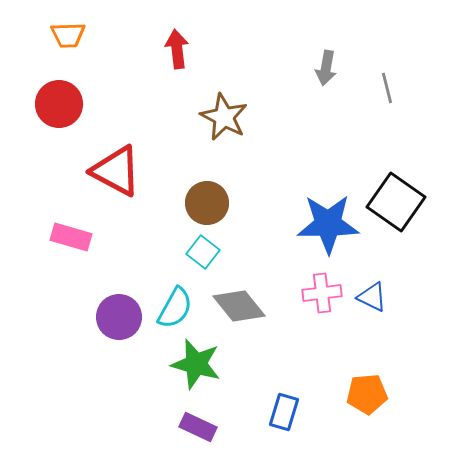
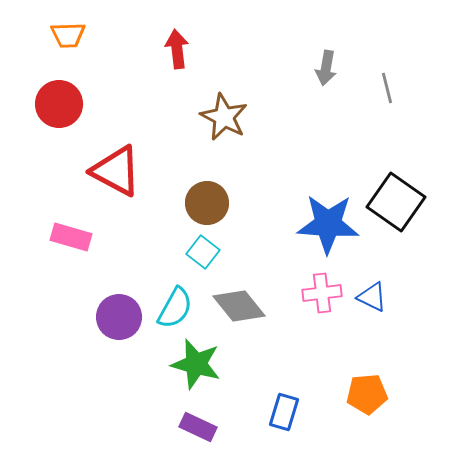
blue star: rotated 4 degrees clockwise
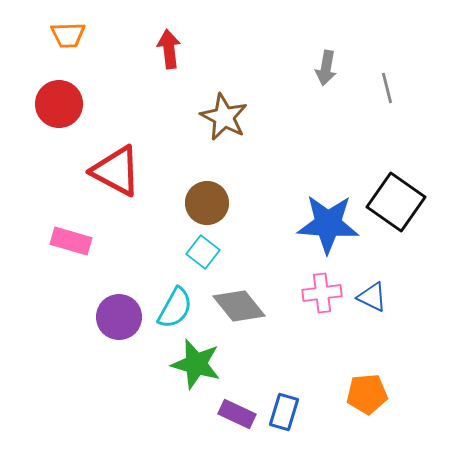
red arrow: moved 8 px left
pink rectangle: moved 4 px down
purple rectangle: moved 39 px right, 13 px up
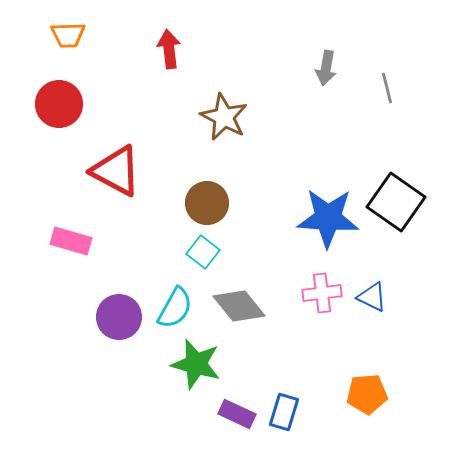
blue star: moved 6 px up
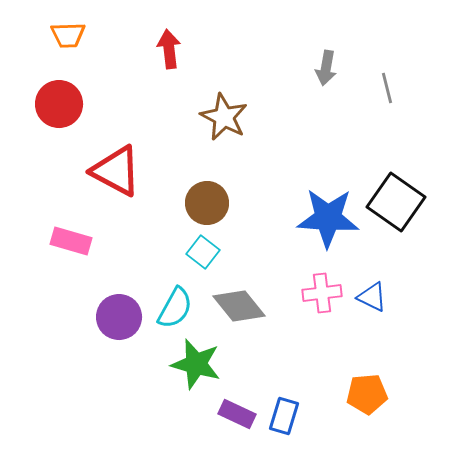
blue rectangle: moved 4 px down
